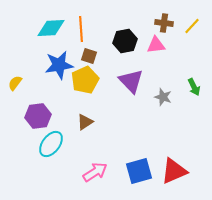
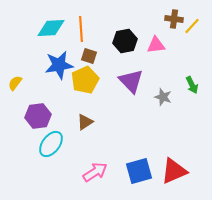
brown cross: moved 10 px right, 4 px up
green arrow: moved 2 px left, 2 px up
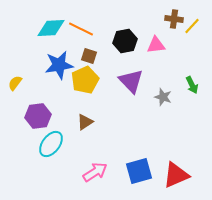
orange line: rotated 60 degrees counterclockwise
red triangle: moved 2 px right, 4 px down
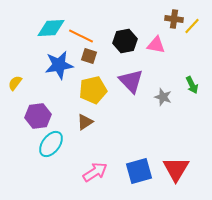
orange line: moved 7 px down
pink triangle: rotated 18 degrees clockwise
yellow pentagon: moved 8 px right, 10 px down; rotated 12 degrees clockwise
red triangle: moved 6 px up; rotated 36 degrees counterclockwise
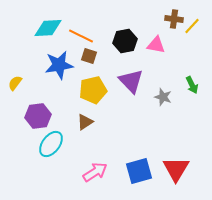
cyan diamond: moved 3 px left
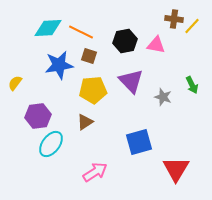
orange line: moved 4 px up
yellow pentagon: rotated 8 degrees clockwise
blue square: moved 29 px up
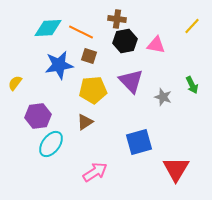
brown cross: moved 57 px left
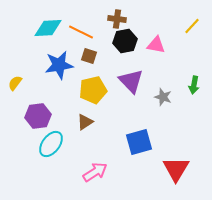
green arrow: moved 2 px right; rotated 36 degrees clockwise
yellow pentagon: rotated 8 degrees counterclockwise
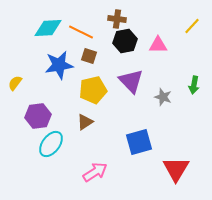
pink triangle: moved 2 px right; rotated 12 degrees counterclockwise
